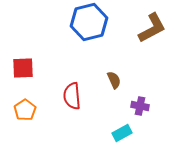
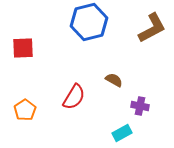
red square: moved 20 px up
brown semicircle: rotated 36 degrees counterclockwise
red semicircle: moved 2 px right, 1 px down; rotated 144 degrees counterclockwise
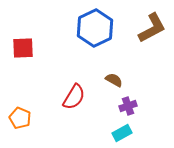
blue hexagon: moved 6 px right, 6 px down; rotated 12 degrees counterclockwise
purple cross: moved 12 px left; rotated 30 degrees counterclockwise
orange pentagon: moved 5 px left, 8 px down; rotated 15 degrees counterclockwise
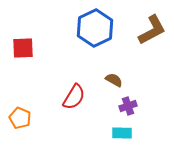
brown L-shape: moved 2 px down
cyan rectangle: rotated 30 degrees clockwise
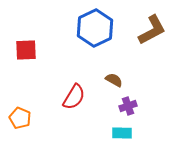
red square: moved 3 px right, 2 px down
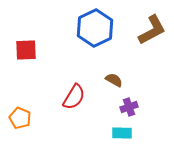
purple cross: moved 1 px right, 1 px down
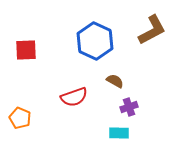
blue hexagon: moved 13 px down; rotated 9 degrees counterclockwise
brown semicircle: moved 1 px right, 1 px down
red semicircle: rotated 40 degrees clockwise
cyan rectangle: moved 3 px left
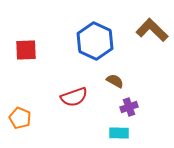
brown L-shape: rotated 108 degrees counterclockwise
